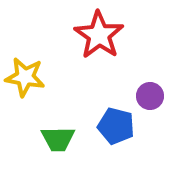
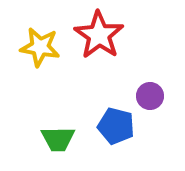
yellow star: moved 15 px right, 30 px up
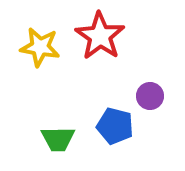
red star: moved 1 px right, 1 px down
blue pentagon: moved 1 px left
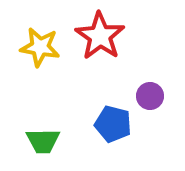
blue pentagon: moved 2 px left, 2 px up
green trapezoid: moved 15 px left, 2 px down
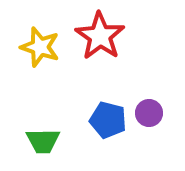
yellow star: rotated 9 degrees clockwise
purple circle: moved 1 px left, 17 px down
blue pentagon: moved 5 px left, 4 px up
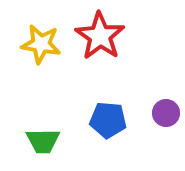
yellow star: moved 1 px right, 3 px up; rotated 9 degrees counterclockwise
purple circle: moved 17 px right
blue pentagon: rotated 9 degrees counterclockwise
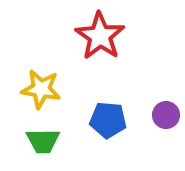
yellow star: moved 45 px down
purple circle: moved 2 px down
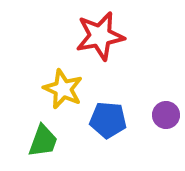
red star: rotated 27 degrees clockwise
yellow star: moved 22 px right; rotated 15 degrees clockwise
green trapezoid: rotated 69 degrees counterclockwise
